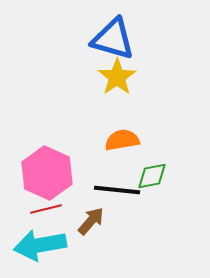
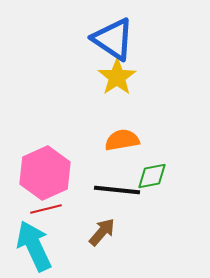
blue triangle: rotated 18 degrees clockwise
pink hexagon: moved 2 px left; rotated 12 degrees clockwise
brown arrow: moved 11 px right, 11 px down
cyan arrow: moved 6 px left, 1 px down; rotated 75 degrees clockwise
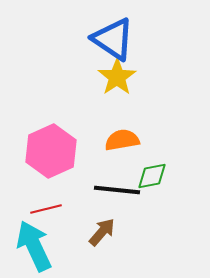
pink hexagon: moved 6 px right, 22 px up
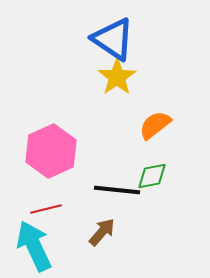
orange semicircle: moved 33 px right, 15 px up; rotated 28 degrees counterclockwise
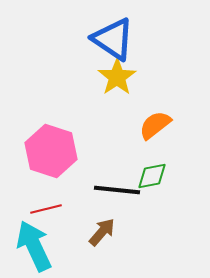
pink hexagon: rotated 18 degrees counterclockwise
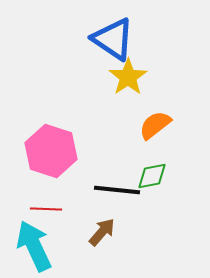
yellow star: moved 11 px right
red line: rotated 16 degrees clockwise
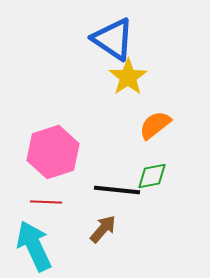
pink hexagon: moved 2 px right, 1 px down; rotated 24 degrees clockwise
red line: moved 7 px up
brown arrow: moved 1 px right, 3 px up
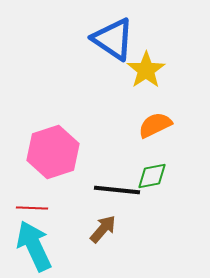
yellow star: moved 18 px right, 7 px up
orange semicircle: rotated 12 degrees clockwise
red line: moved 14 px left, 6 px down
